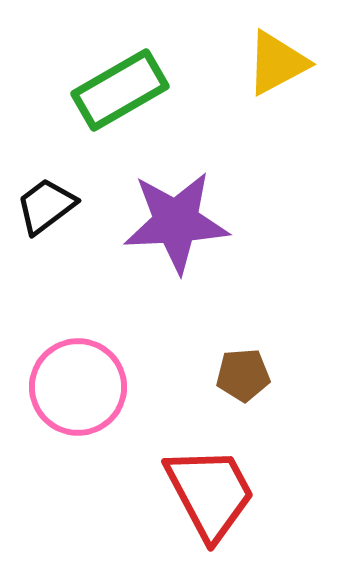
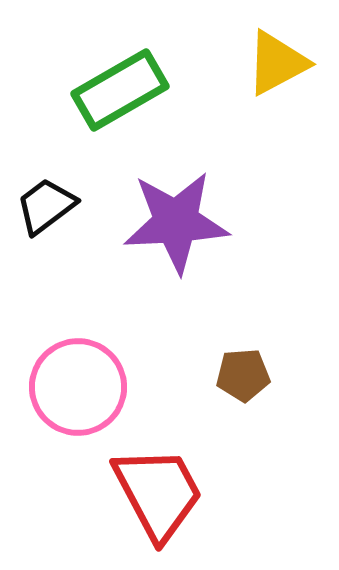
red trapezoid: moved 52 px left
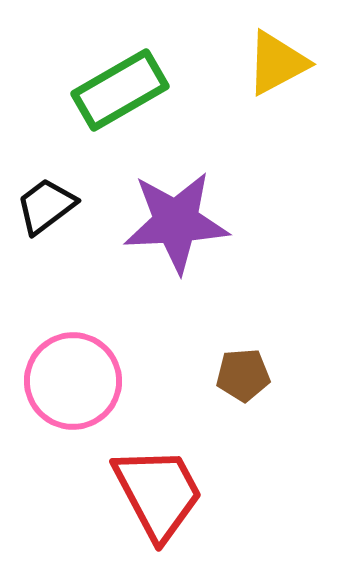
pink circle: moved 5 px left, 6 px up
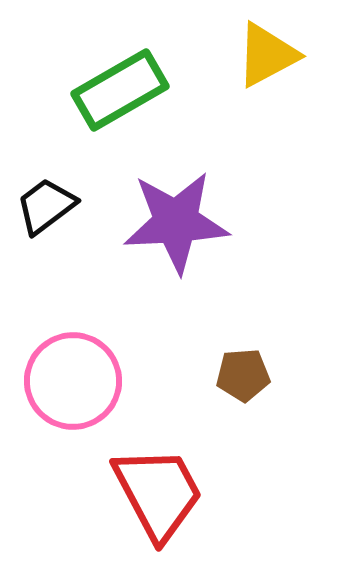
yellow triangle: moved 10 px left, 8 px up
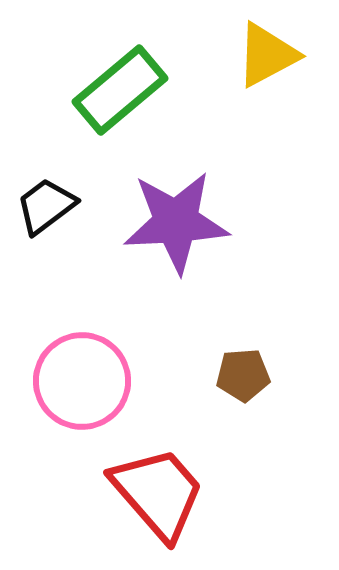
green rectangle: rotated 10 degrees counterclockwise
pink circle: moved 9 px right
red trapezoid: rotated 13 degrees counterclockwise
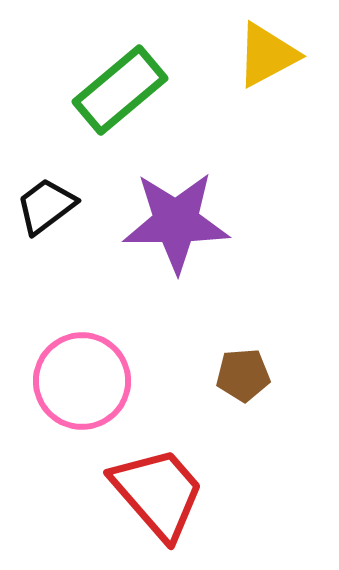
purple star: rotated 3 degrees clockwise
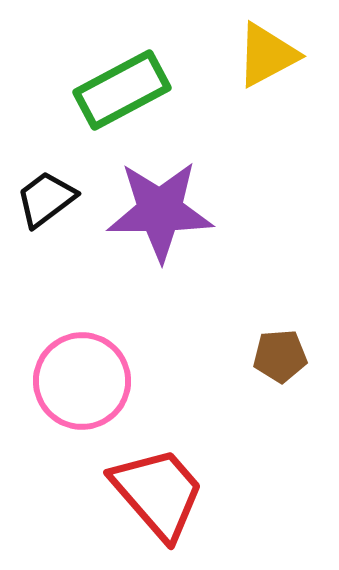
green rectangle: moved 2 px right; rotated 12 degrees clockwise
black trapezoid: moved 7 px up
purple star: moved 16 px left, 11 px up
brown pentagon: moved 37 px right, 19 px up
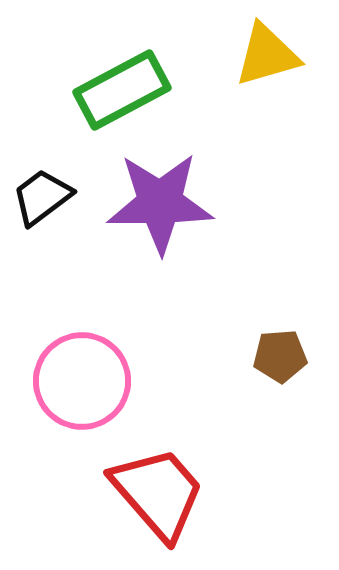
yellow triangle: rotated 12 degrees clockwise
black trapezoid: moved 4 px left, 2 px up
purple star: moved 8 px up
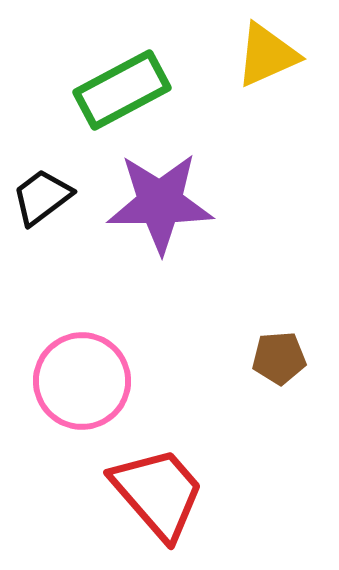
yellow triangle: rotated 8 degrees counterclockwise
brown pentagon: moved 1 px left, 2 px down
